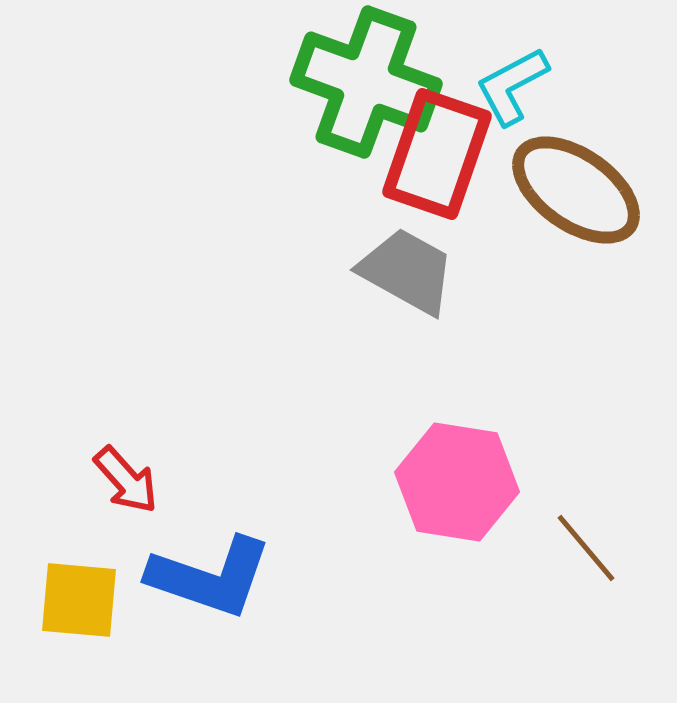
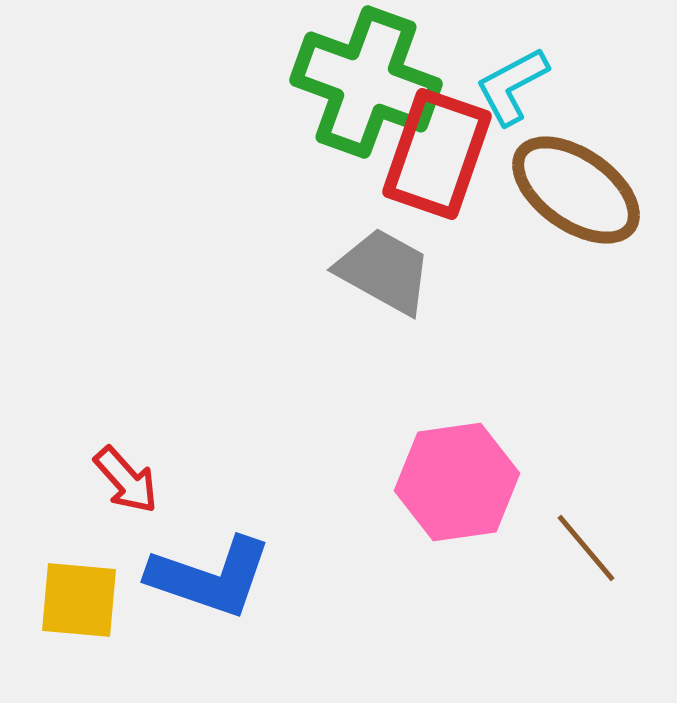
gray trapezoid: moved 23 px left
pink hexagon: rotated 17 degrees counterclockwise
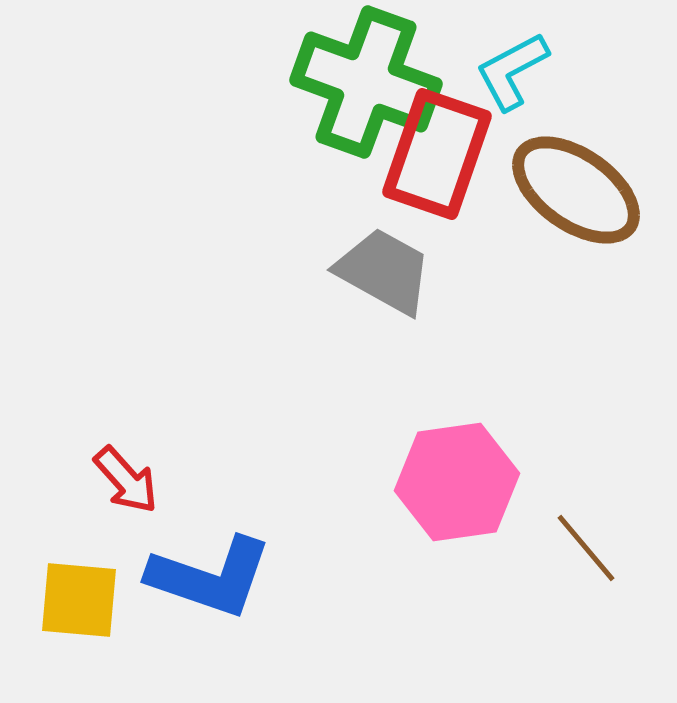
cyan L-shape: moved 15 px up
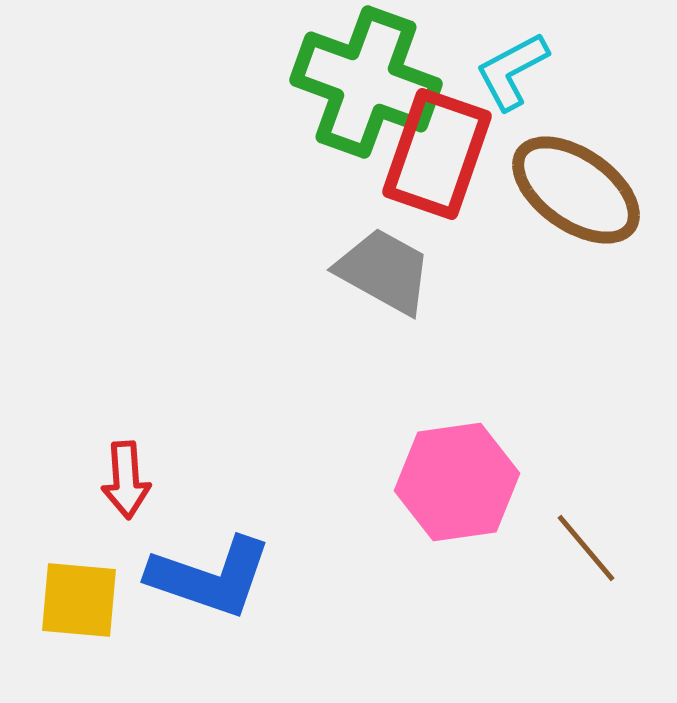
red arrow: rotated 38 degrees clockwise
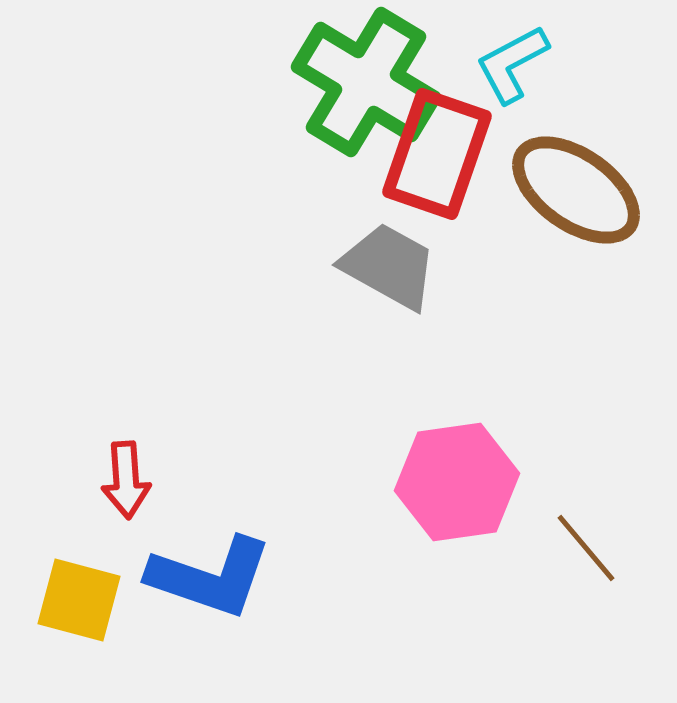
cyan L-shape: moved 7 px up
green cross: rotated 11 degrees clockwise
gray trapezoid: moved 5 px right, 5 px up
yellow square: rotated 10 degrees clockwise
